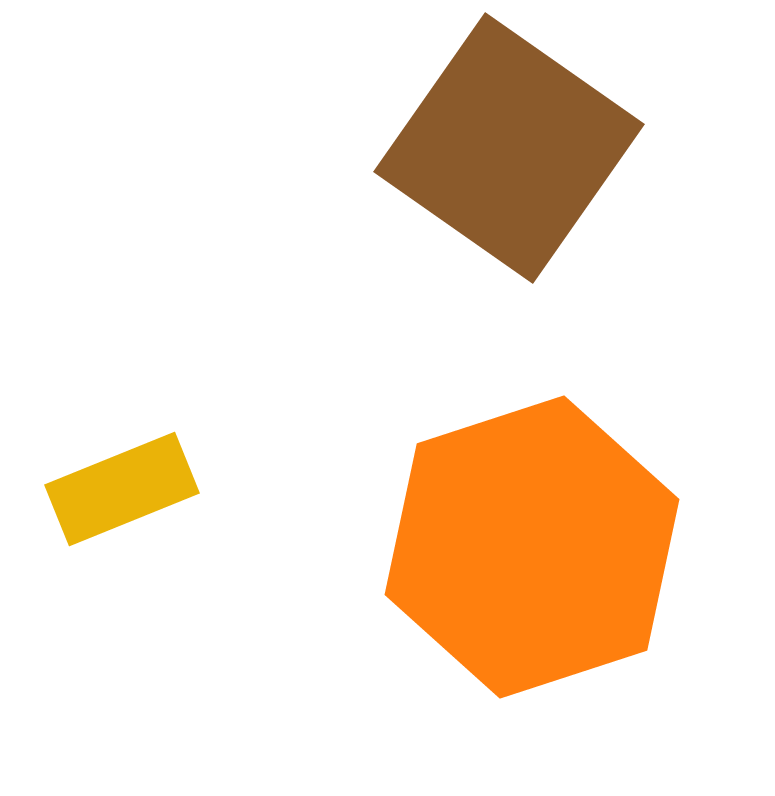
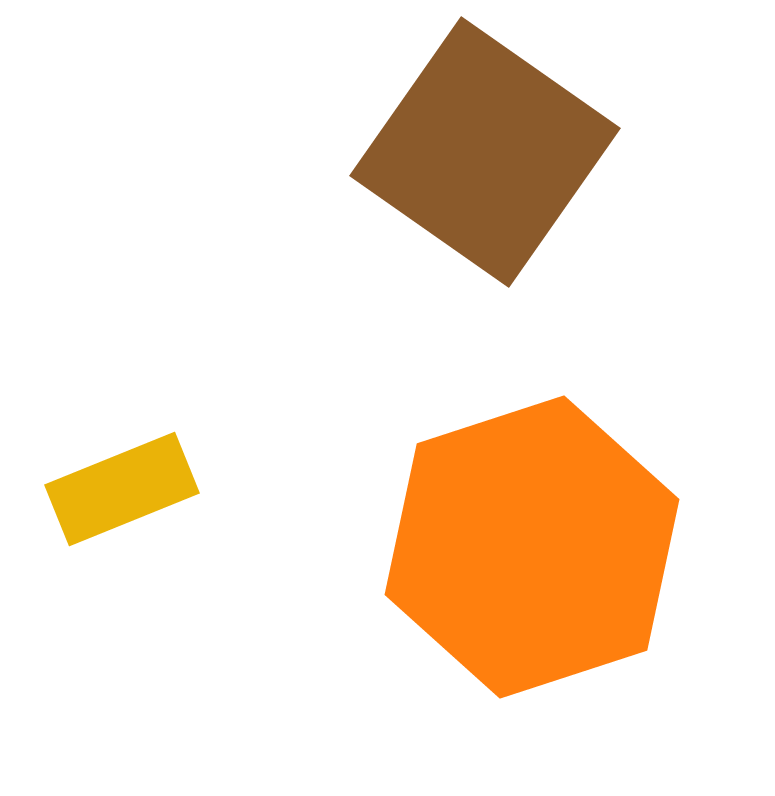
brown square: moved 24 px left, 4 px down
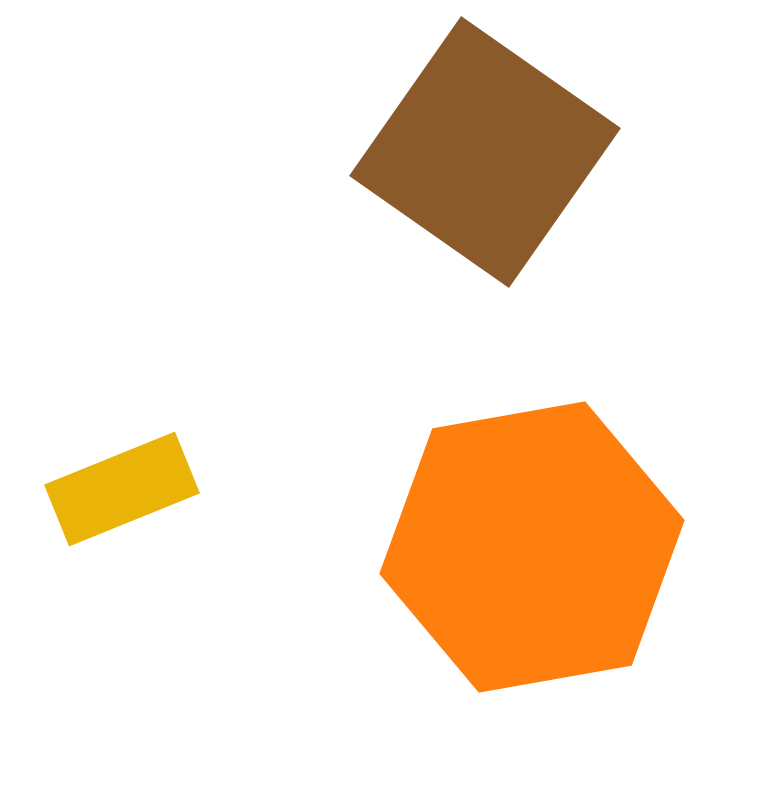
orange hexagon: rotated 8 degrees clockwise
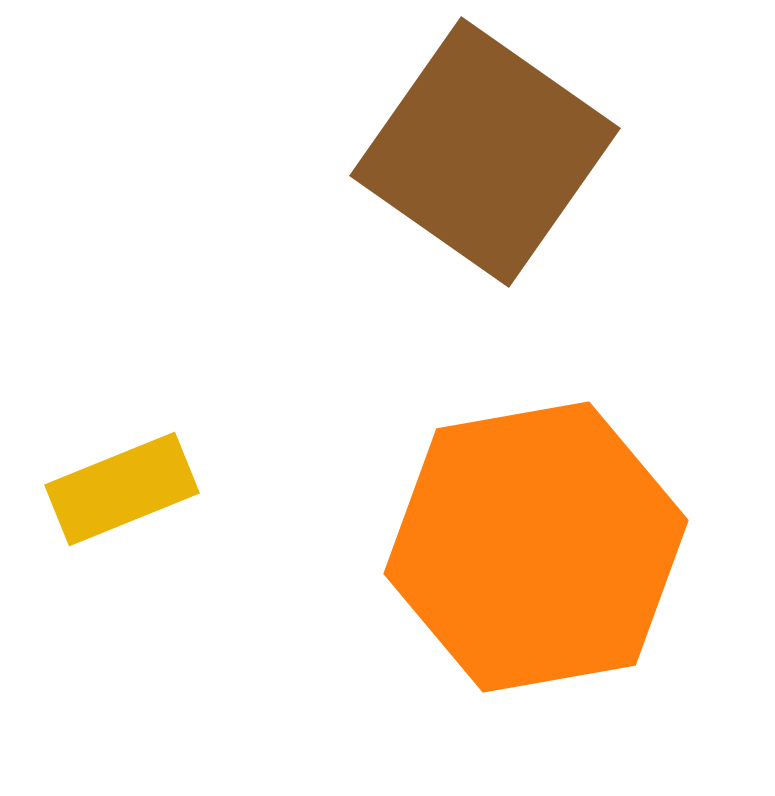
orange hexagon: moved 4 px right
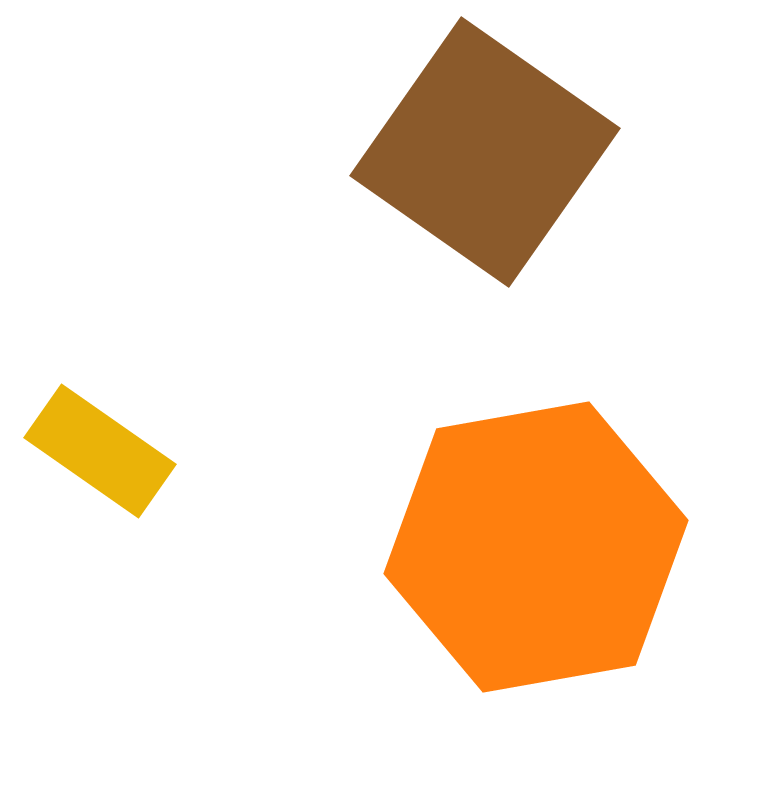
yellow rectangle: moved 22 px left, 38 px up; rotated 57 degrees clockwise
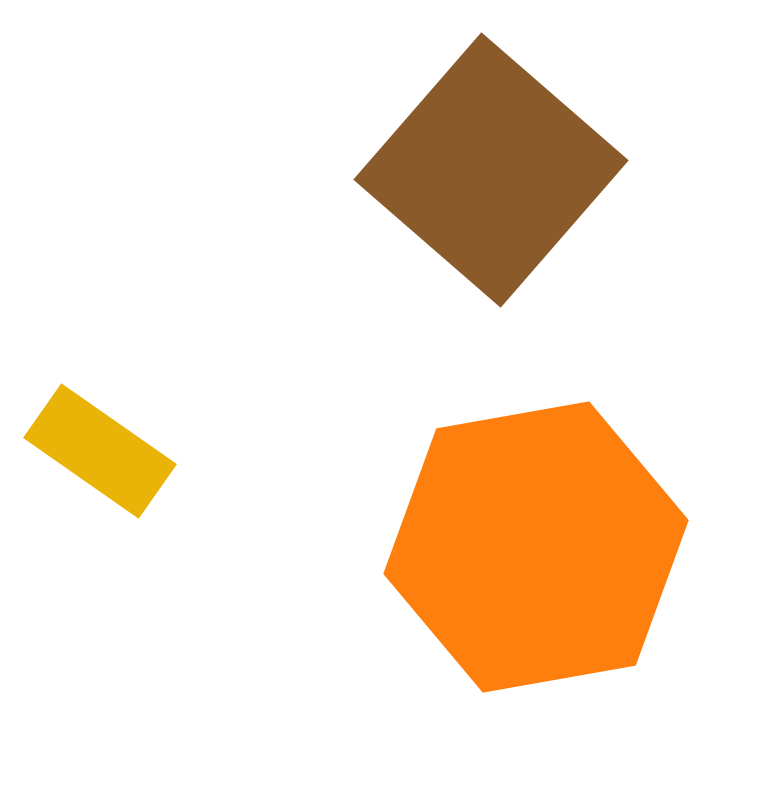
brown square: moved 6 px right, 18 px down; rotated 6 degrees clockwise
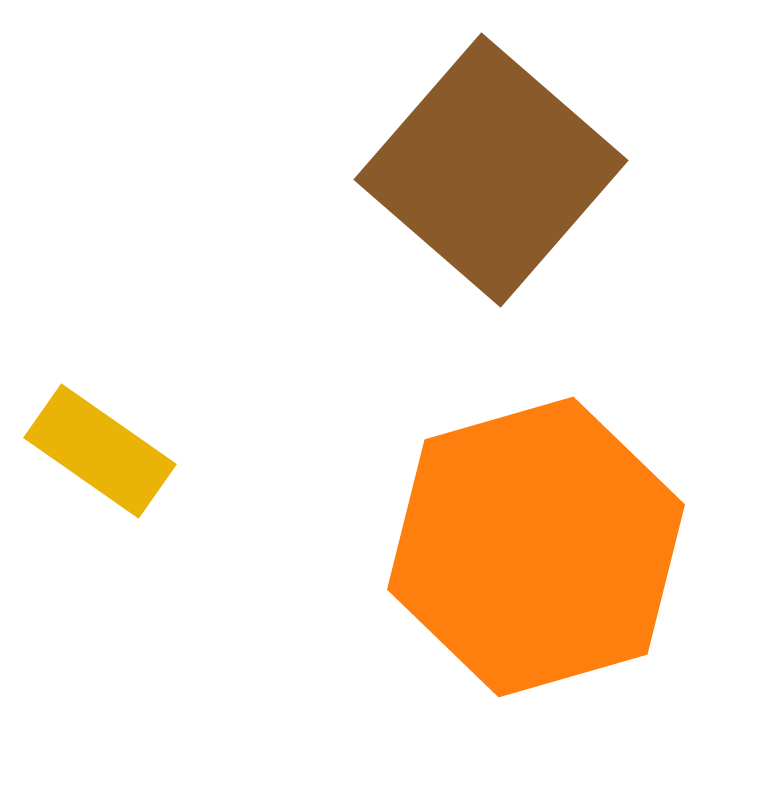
orange hexagon: rotated 6 degrees counterclockwise
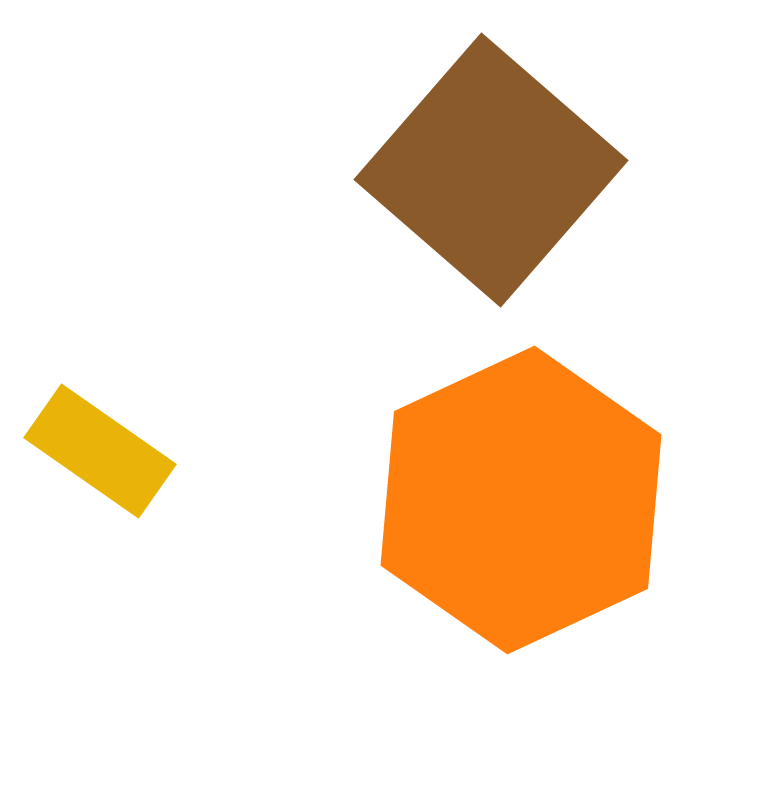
orange hexagon: moved 15 px left, 47 px up; rotated 9 degrees counterclockwise
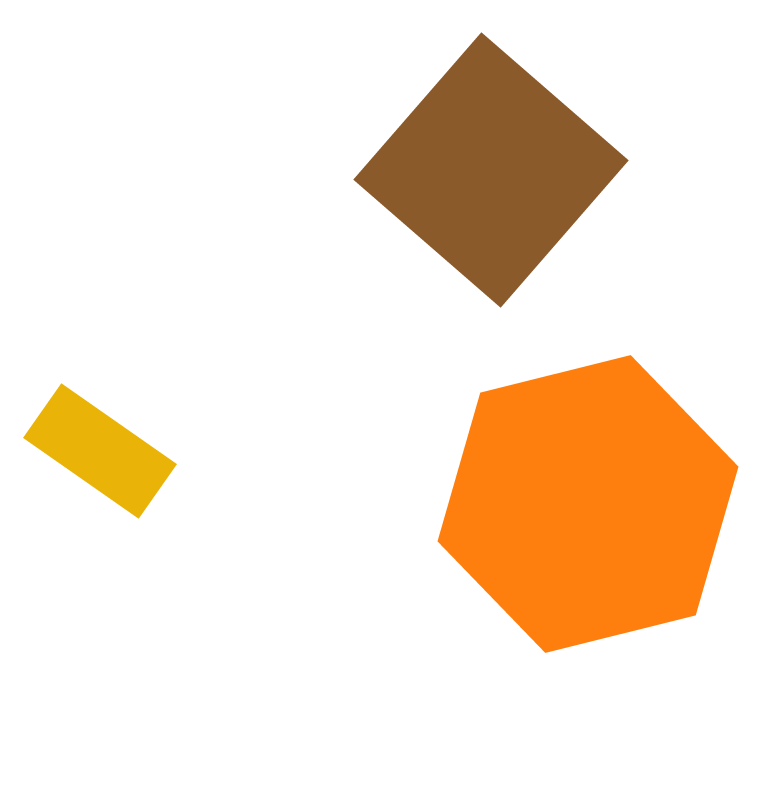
orange hexagon: moved 67 px right, 4 px down; rotated 11 degrees clockwise
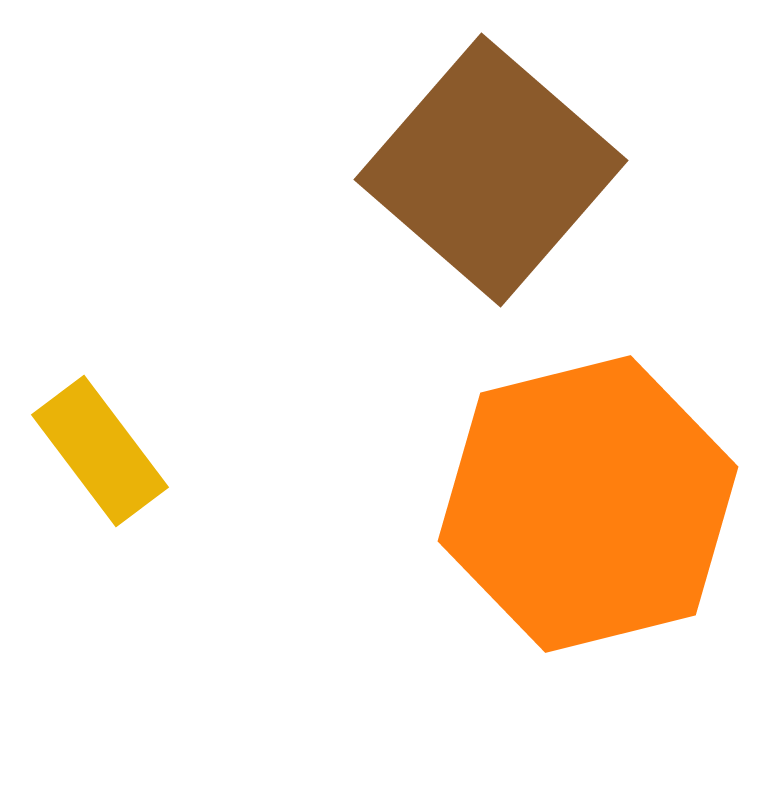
yellow rectangle: rotated 18 degrees clockwise
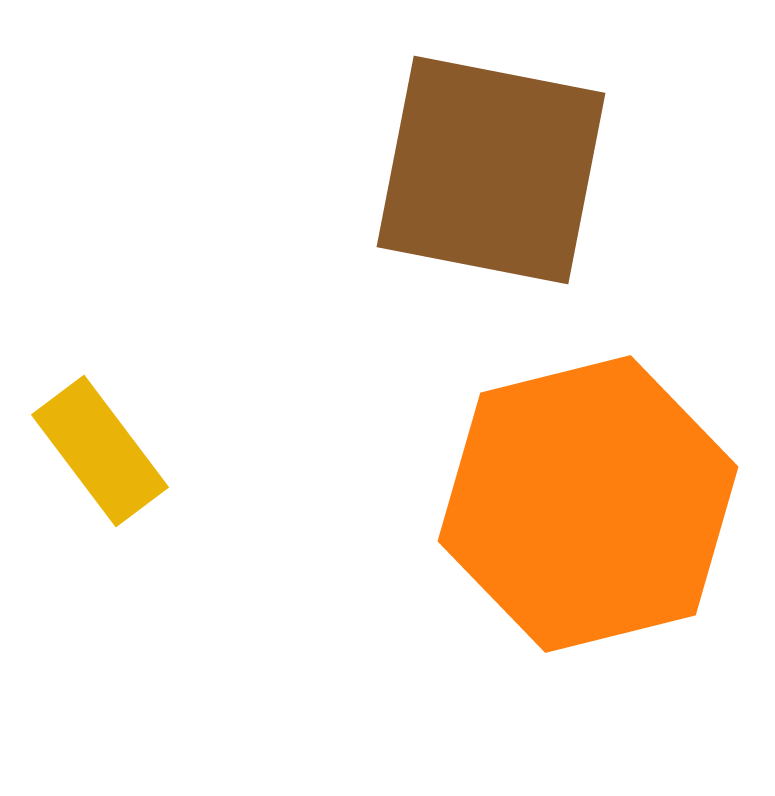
brown square: rotated 30 degrees counterclockwise
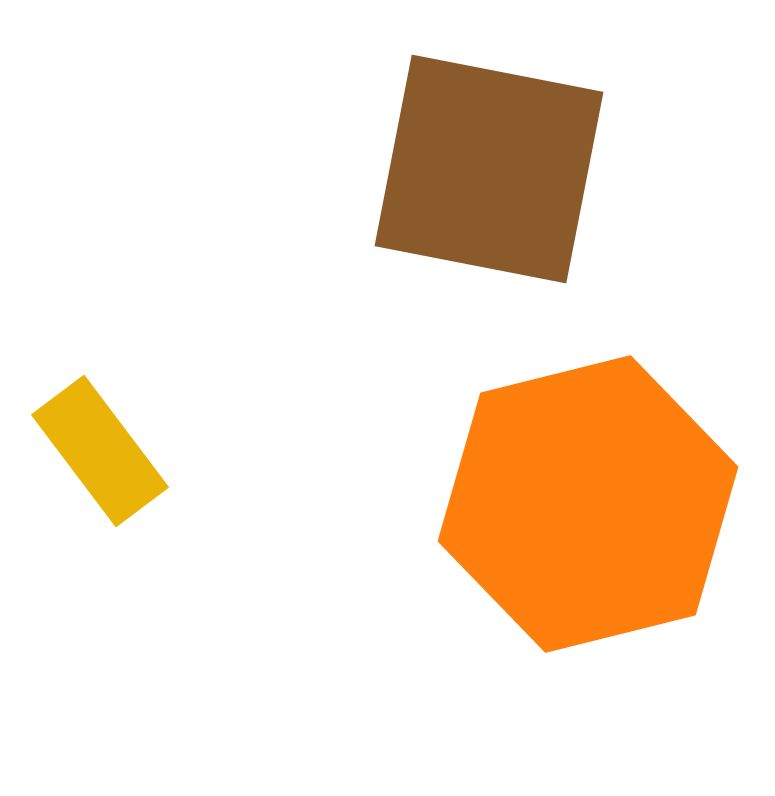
brown square: moved 2 px left, 1 px up
